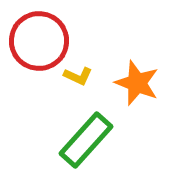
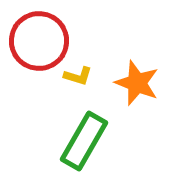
yellow L-shape: rotated 8 degrees counterclockwise
green rectangle: moved 2 px left, 1 px down; rotated 12 degrees counterclockwise
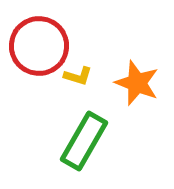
red circle: moved 5 px down
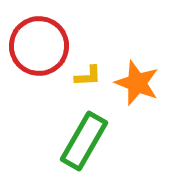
yellow L-shape: moved 10 px right; rotated 20 degrees counterclockwise
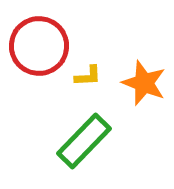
orange star: moved 7 px right
green rectangle: rotated 14 degrees clockwise
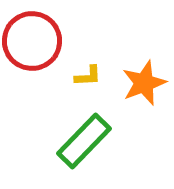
red circle: moved 7 px left, 5 px up
orange star: rotated 30 degrees clockwise
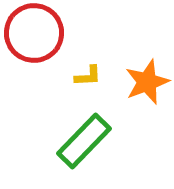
red circle: moved 2 px right, 8 px up
orange star: moved 3 px right, 1 px up
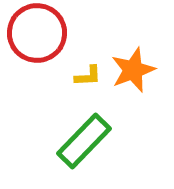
red circle: moved 3 px right
orange star: moved 14 px left, 12 px up
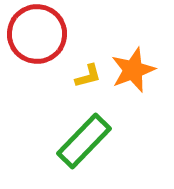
red circle: moved 1 px down
yellow L-shape: rotated 12 degrees counterclockwise
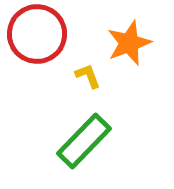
orange star: moved 4 px left, 27 px up
yellow L-shape: rotated 96 degrees counterclockwise
